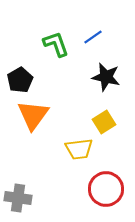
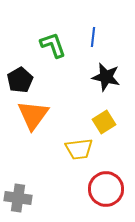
blue line: rotated 48 degrees counterclockwise
green L-shape: moved 3 px left, 1 px down
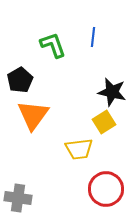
black star: moved 6 px right, 15 px down
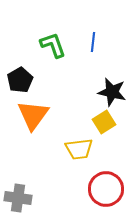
blue line: moved 5 px down
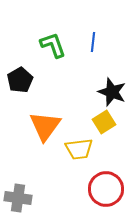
black star: rotated 8 degrees clockwise
orange triangle: moved 12 px right, 11 px down
